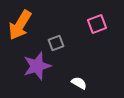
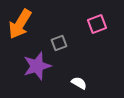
orange arrow: moved 1 px up
gray square: moved 3 px right
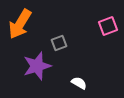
pink square: moved 11 px right, 2 px down
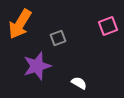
gray square: moved 1 px left, 5 px up
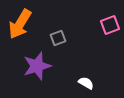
pink square: moved 2 px right, 1 px up
white semicircle: moved 7 px right
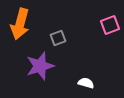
orange arrow: rotated 16 degrees counterclockwise
purple star: moved 3 px right
white semicircle: rotated 14 degrees counterclockwise
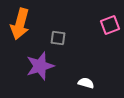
gray square: rotated 28 degrees clockwise
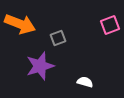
orange arrow: rotated 84 degrees counterclockwise
gray square: rotated 28 degrees counterclockwise
white semicircle: moved 1 px left, 1 px up
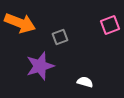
orange arrow: moved 1 px up
gray square: moved 2 px right, 1 px up
